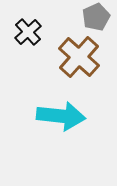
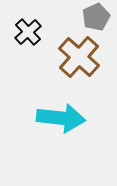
cyan arrow: moved 2 px down
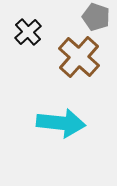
gray pentagon: rotated 28 degrees counterclockwise
cyan arrow: moved 5 px down
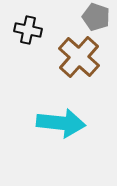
black cross: moved 2 px up; rotated 36 degrees counterclockwise
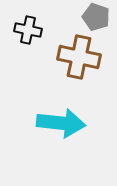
brown cross: rotated 30 degrees counterclockwise
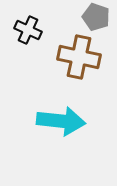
black cross: rotated 12 degrees clockwise
cyan arrow: moved 2 px up
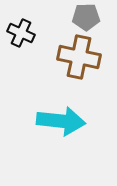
gray pentagon: moved 10 px left; rotated 20 degrees counterclockwise
black cross: moved 7 px left, 3 px down
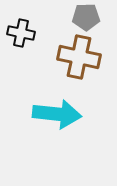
black cross: rotated 12 degrees counterclockwise
cyan arrow: moved 4 px left, 7 px up
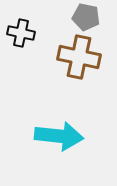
gray pentagon: rotated 12 degrees clockwise
cyan arrow: moved 2 px right, 22 px down
